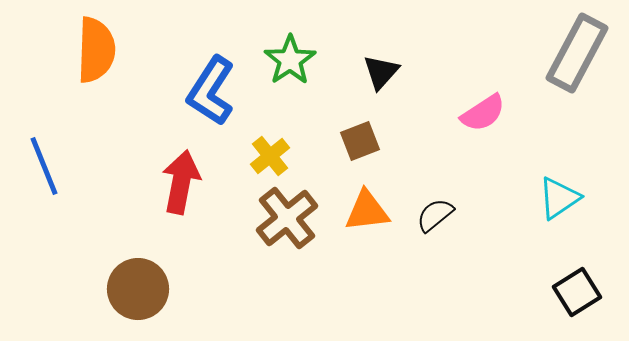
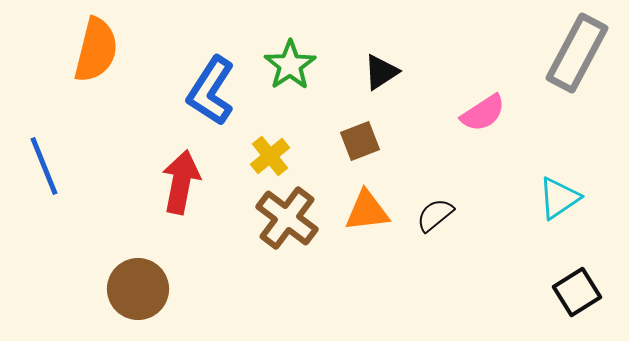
orange semicircle: rotated 12 degrees clockwise
green star: moved 5 px down
black triangle: rotated 15 degrees clockwise
brown cross: rotated 14 degrees counterclockwise
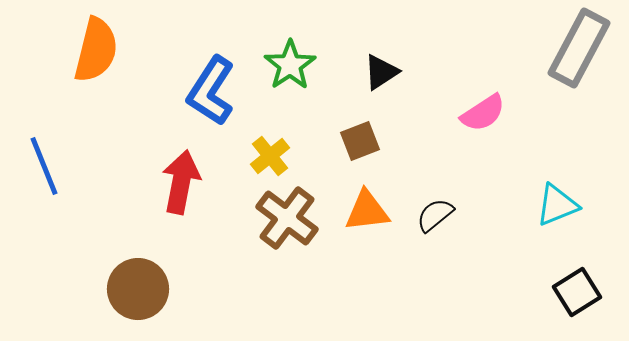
gray rectangle: moved 2 px right, 5 px up
cyan triangle: moved 2 px left, 7 px down; rotated 12 degrees clockwise
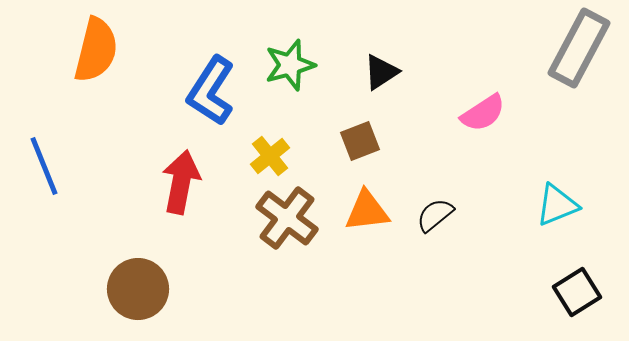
green star: rotated 18 degrees clockwise
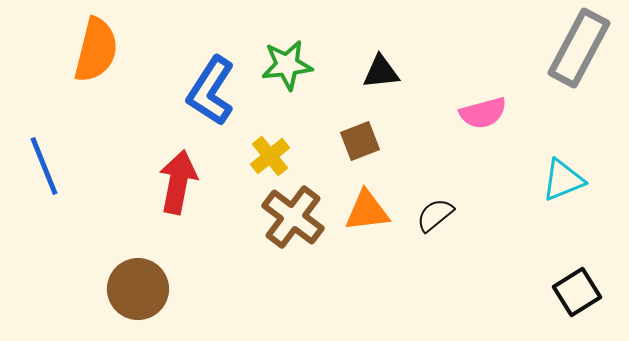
green star: moved 3 px left; rotated 9 degrees clockwise
black triangle: rotated 27 degrees clockwise
pink semicircle: rotated 18 degrees clockwise
red arrow: moved 3 px left
cyan triangle: moved 6 px right, 25 px up
brown cross: moved 6 px right, 1 px up
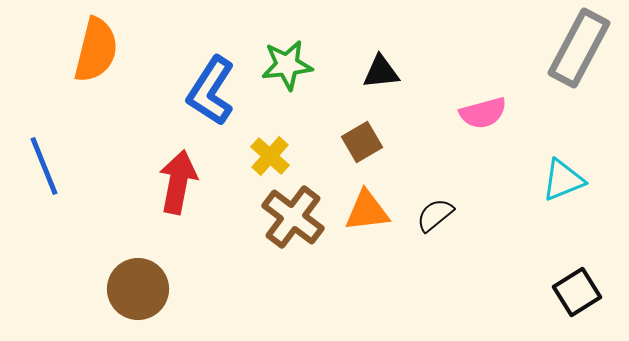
brown square: moved 2 px right, 1 px down; rotated 9 degrees counterclockwise
yellow cross: rotated 9 degrees counterclockwise
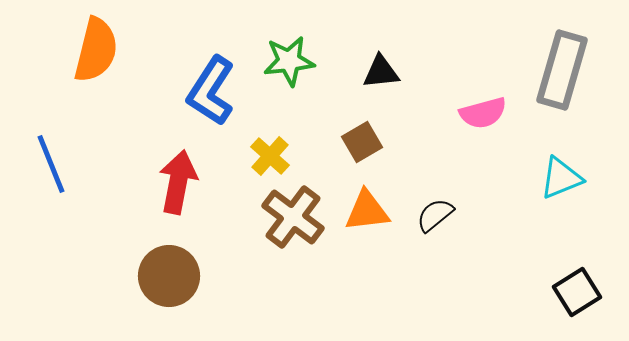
gray rectangle: moved 17 px left, 22 px down; rotated 12 degrees counterclockwise
green star: moved 2 px right, 4 px up
blue line: moved 7 px right, 2 px up
cyan triangle: moved 2 px left, 2 px up
brown circle: moved 31 px right, 13 px up
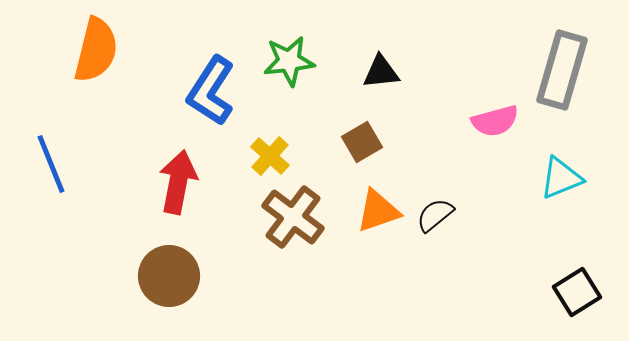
pink semicircle: moved 12 px right, 8 px down
orange triangle: moved 11 px right; rotated 12 degrees counterclockwise
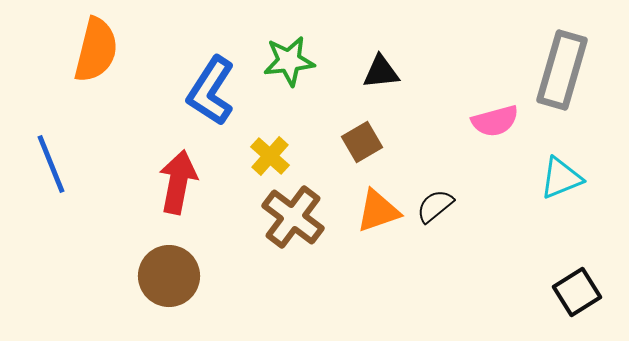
black semicircle: moved 9 px up
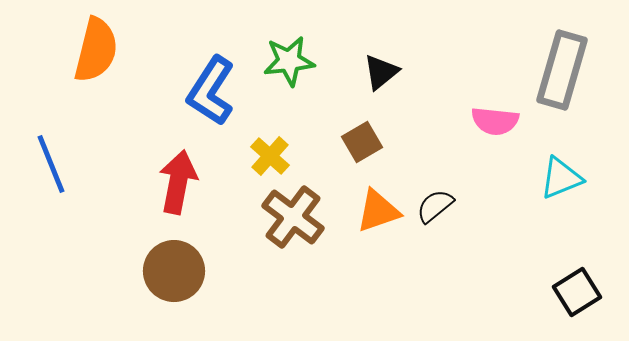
black triangle: rotated 33 degrees counterclockwise
pink semicircle: rotated 21 degrees clockwise
brown circle: moved 5 px right, 5 px up
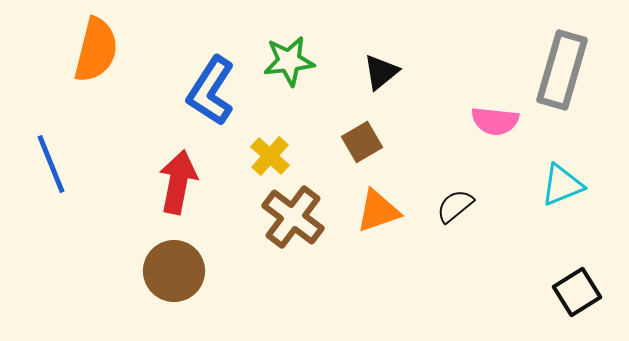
cyan triangle: moved 1 px right, 7 px down
black semicircle: moved 20 px right
